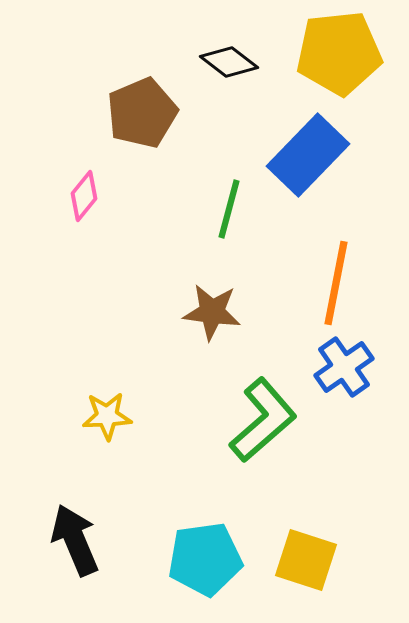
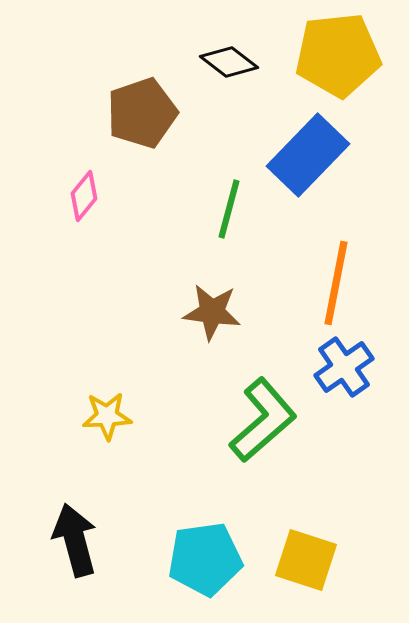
yellow pentagon: moved 1 px left, 2 px down
brown pentagon: rotated 4 degrees clockwise
black arrow: rotated 8 degrees clockwise
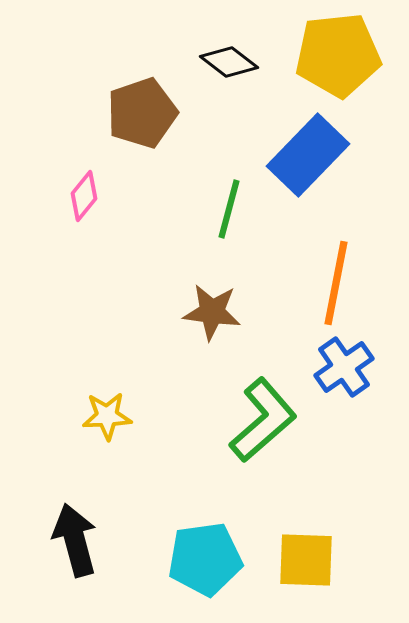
yellow square: rotated 16 degrees counterclockwise
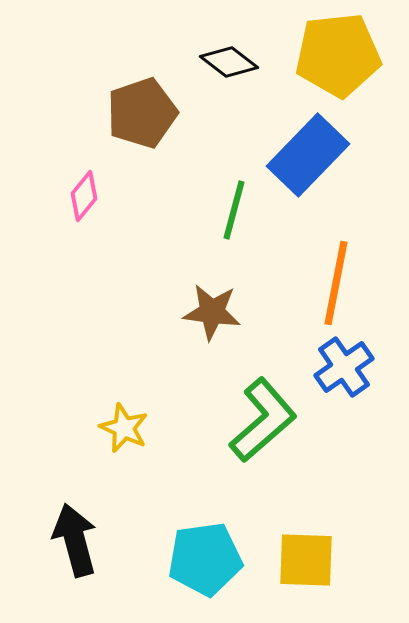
green line: moved 5 px right, 1 px down
yellow star: moved 17 px right, 12 px down; rotated 27 degrees clockwise
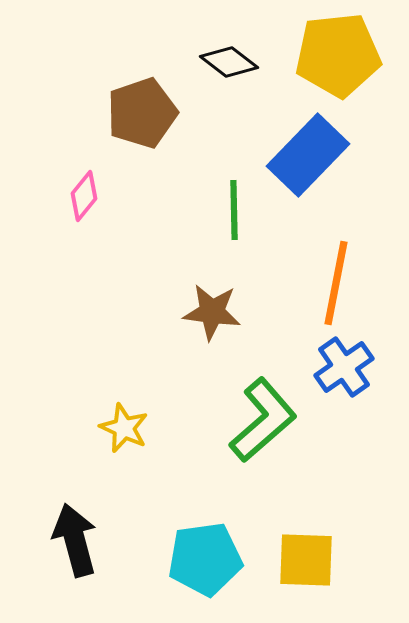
green line: rotated 16 degrees counterclockwise
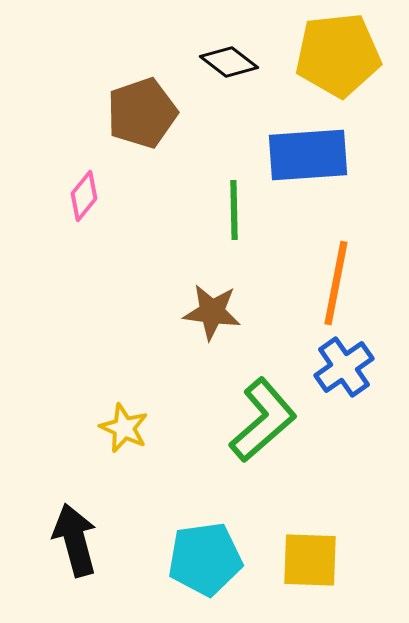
blue rectangle: rotated 42 degrees clockwise
yellow square: moved 4 px right
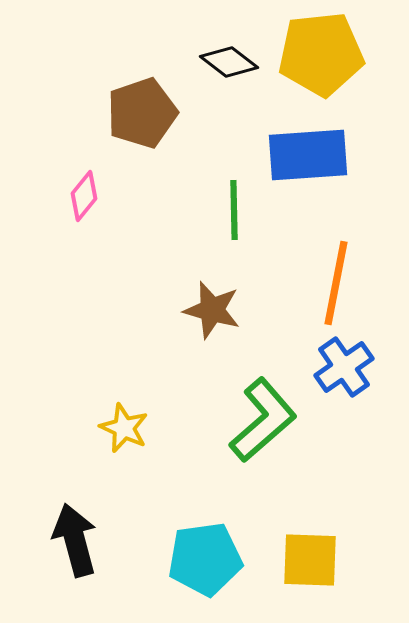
yellow pentagon: moved 17 px left, 1 px up
brown star: moved 2 px up; rotated 8 degrees clockwise
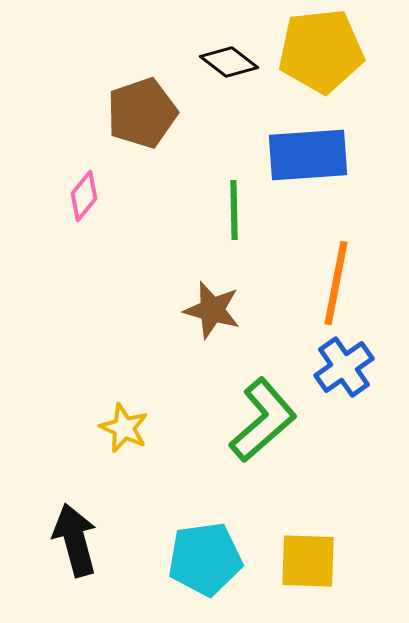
yellow pentagon: moved 3 px up
yellow square: moved 2 px left, 1 px down
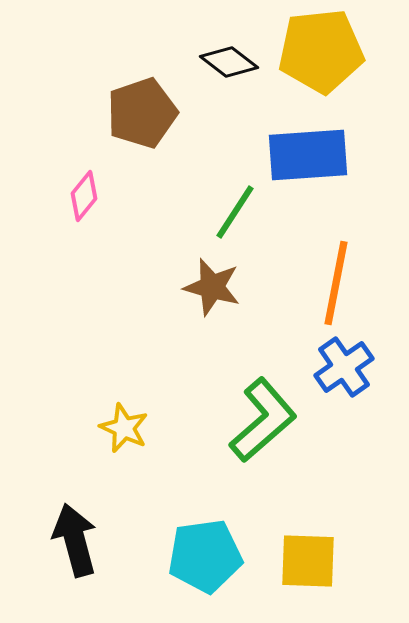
green line: moved 1 px right, 2 px down; rotated 34 degrees clockwise
brown star: moved 23 px up
cyan pentagon: moved 3 px up
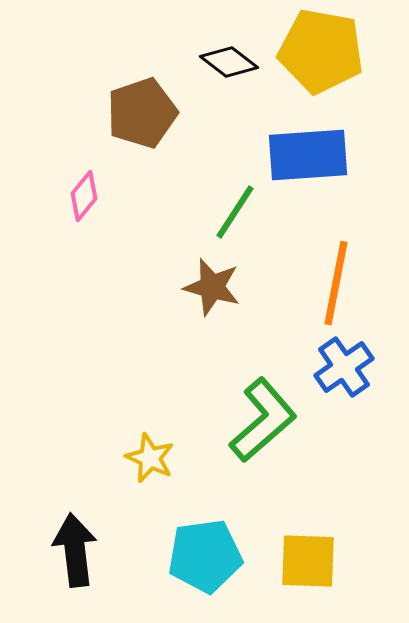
yellow pentagon: rotated 16 degrees clockwise
yellow star: moved 26 px right, 30 px down
black arrow: moved 10 px down; rotated 8 degrees clockwise
